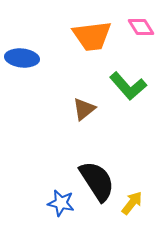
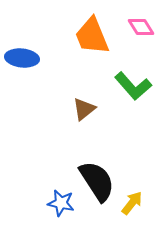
orange trapezoid: rotated 75 degrees clockwise
green L-shape: moved 5 px right
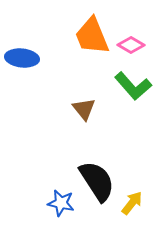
pink diamond: moved 10 px left, 18 px down; rotated 28 degrees counterclockwise
brown triangle: rotated 30 degrees counterclockwise
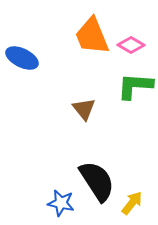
blue ellipse: rotated 20 degrees clockwise
green L-shape: moved 2 px right; rotated 135 degrees clockwise
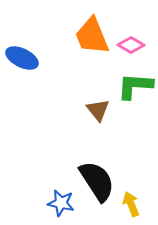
brown triangle: moved 14 px right, 1 px down
yellow arrow: moved 1 px left, 1 px down; rotated 60 degrees counterclockwise
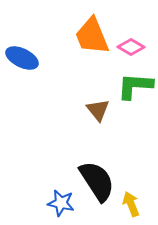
pink diamond: moved 2 px down
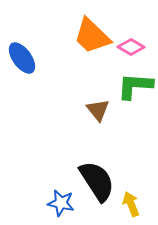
orange trapezoid: rotated 24 degrees counterclockwise
blue ellipse: rotated 28 degrees clockwise
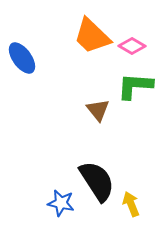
pink diamond: moved 1 px right, 1 px up
